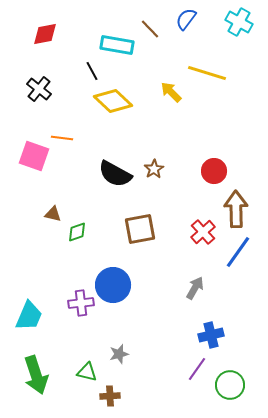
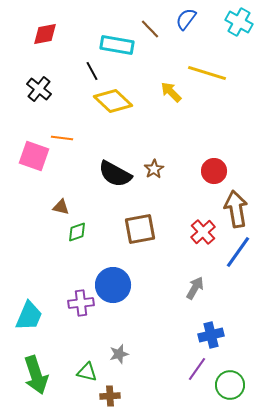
brown arrow: rotated 9 degrees counterclockwise
brown triangle: moved 8 px right, 7 px up
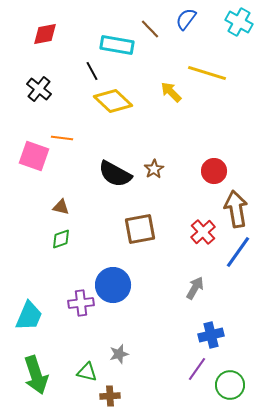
green diamond: moved 16 px left, 7 px down
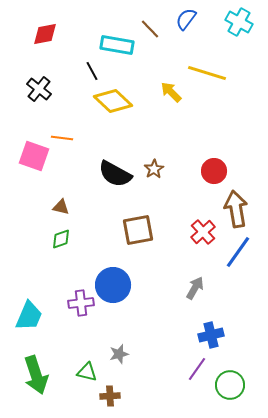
brown square: moved 2 px left, 1 px down
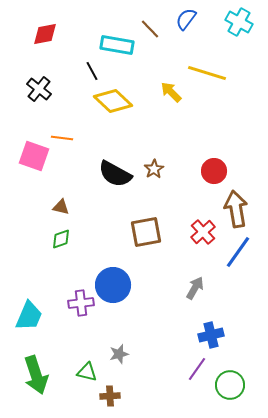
brown square: moved 8 px right, 2 px down
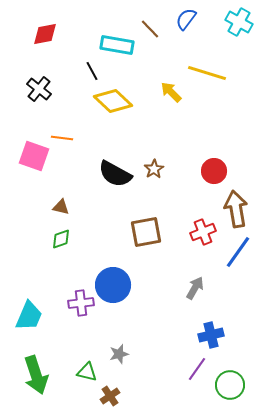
red cross: rotated 20 degrees clockwise
brown cross: rotated 30 degrees counterclockwise
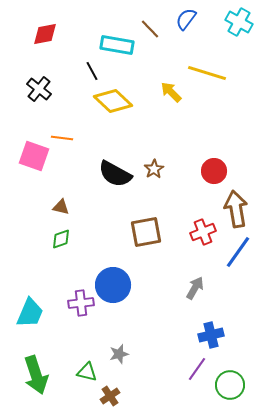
cyan trapezoid: moved 1 px right, 3 px up
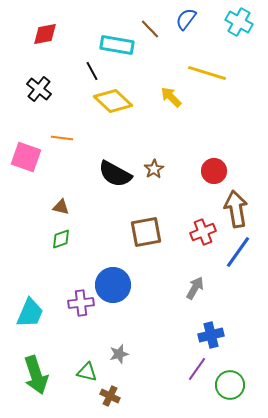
yellow arrow: moved 5 px down
pink square: moved 8 px left, 1 px down
brown cross: rotated 30 degrees counterclockwise
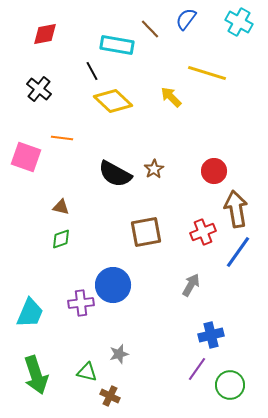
gray arrow: moved 4 px left, 3 px up
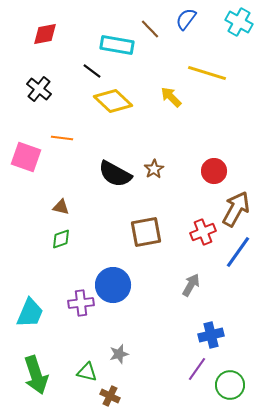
black line: rotated 24 degrees counterclockwise
brown arrow: rotated 39 degrees clockwise
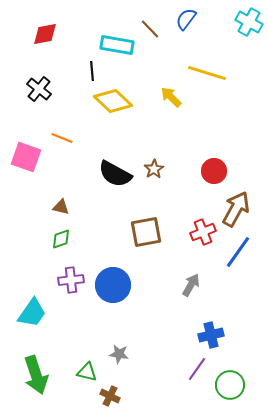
cyan cross: moved 10 px right
black line: rotated 48 degrees clockwise
orange line: rotated 15 degrees clockwise
purple cross: moved 10 px left, 23 px up
cyan trapezoid: moved 2 px right; rotated 12 degrees clockwise
gray star: rotated 24 degrees clockwise
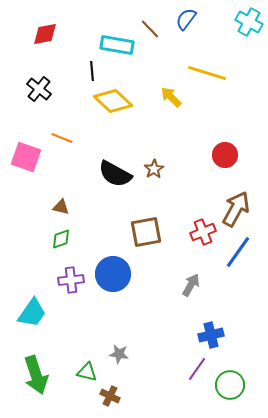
red circle: moved 11 px right, 16 px up
blue circle: moved 11 px up
